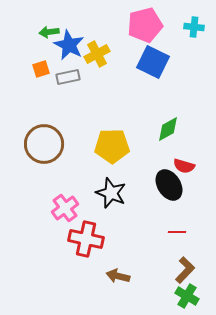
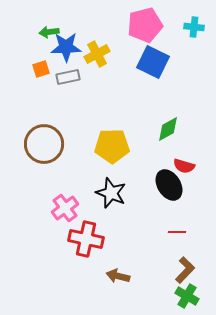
blue star: moved 3 px left, 2 px down; rotated 28 degrees counterclockwise
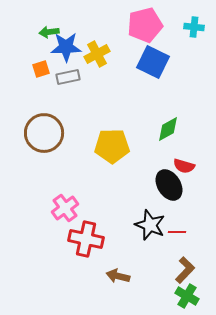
brown circle: moved 11 px up
black star: moved 39 px right, 32 px down
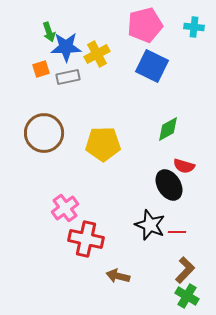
green arrow: rotated 102 degrees counterclockwise
blue square: moved 1 px left, 4 px down
yellow pentagon: moved 9 px left, 2 px up
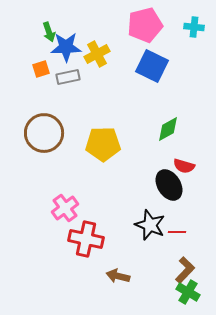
green cross: moved 1 px right, 4 px up
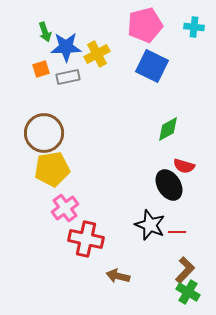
green arrow: moved 4 px left
yellow pentagon: moved 51 px left, 25 px down; rotated 8 degrees counterclockwise
